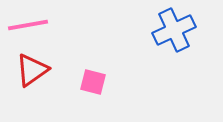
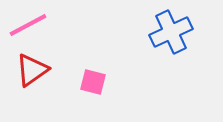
pink line: rotated 18 degrees counterclockwise
blue cross: moved 3 px left, 2 px down
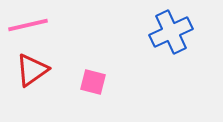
pink line: rotated 15 degrees clockwise
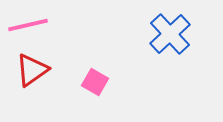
blue cross: moved 1 px left, 2 px down; rotated 18 degrees counterclockwise
pink square: moved 2 px right; rotated 16 degrees clockwise
